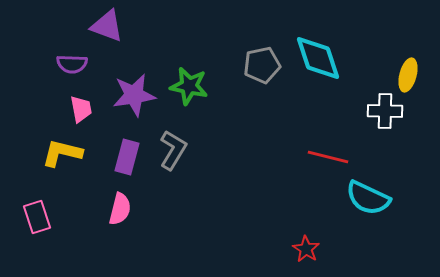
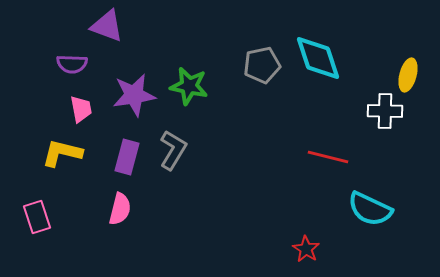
cyan semicircle: moved 2 px right, 11 px down
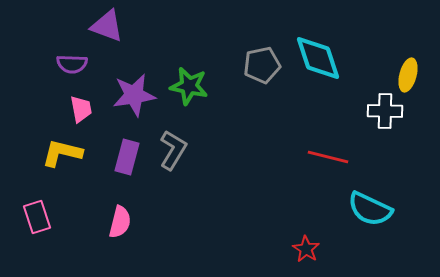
pink semicircle: moved 13 px down
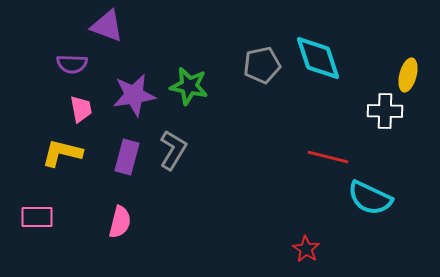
cyan semicircle: moved 11 px up
pink rectangle: rotated 72 degrees counterclockwise
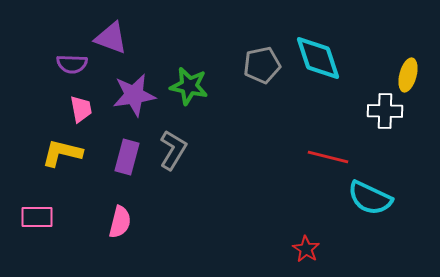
purple triangle: moved 4 px right, 12 px down
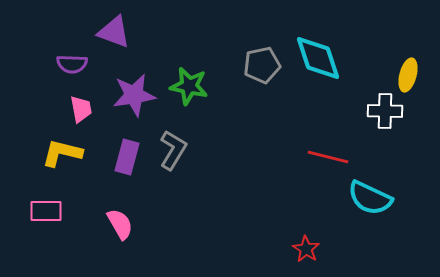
purple triangle: moved 3 px right, 6 px up
pink rectangle: moved 9 px right, 6 px up
pink semicircle: moved 2 px down; rotated 44 degrees counterclockwise
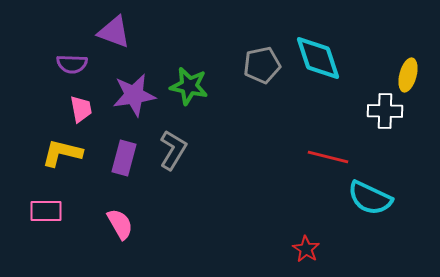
purple rectangle: moved 3 px left, 1 px down
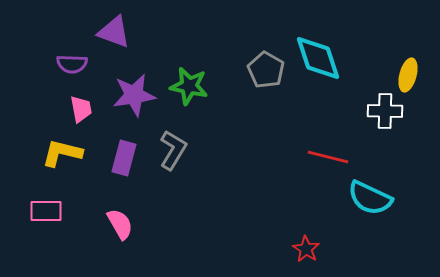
gray pentagon: moved 4 px right, 5 px down; rotated 30 degrees counterclockwise
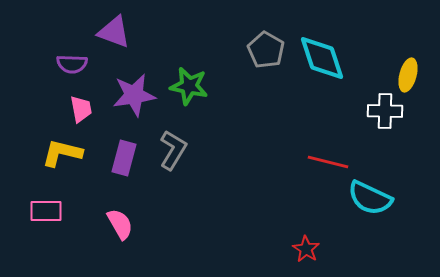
cyan diamond: moved 4 px right
gray pentagon: moved 20 px up
red line: moved 5 px down
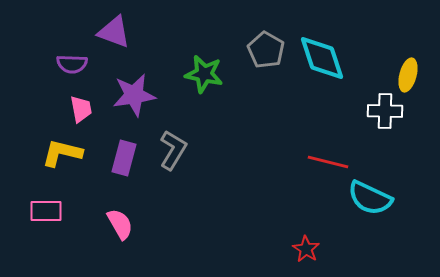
green star: moved 15 px right, 12 px up
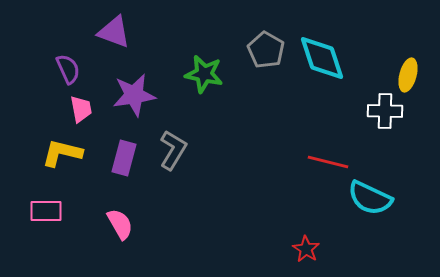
purple semicircle: moved 4 px left, 5 px down; rotated 116 degrees counterclockwise
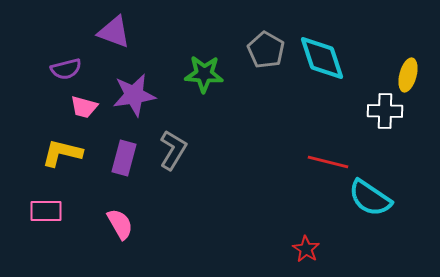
purple semicircle: moved 2 px left; rotated 100 degrees clockwise
green star: rotated 9 degrees counterclockwise
pink trapezoid: moved 3 px right, 2 px up; rotated 116 degrees clockwise
cyan semicircle: rotated 9 degrees clockwise
